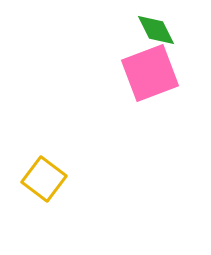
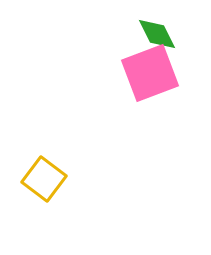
green diamond: moved 1 px right, 4 px down
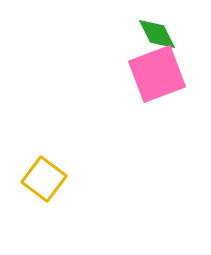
pink square: moved 7 px right, 1 px down
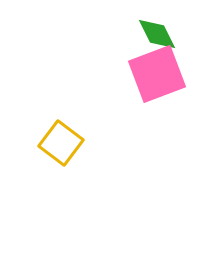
yellow square: moved 17 px right, 36 px up
